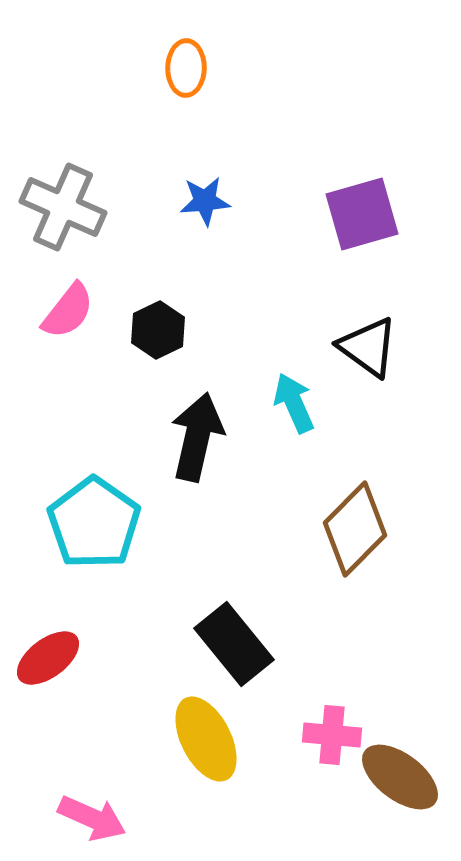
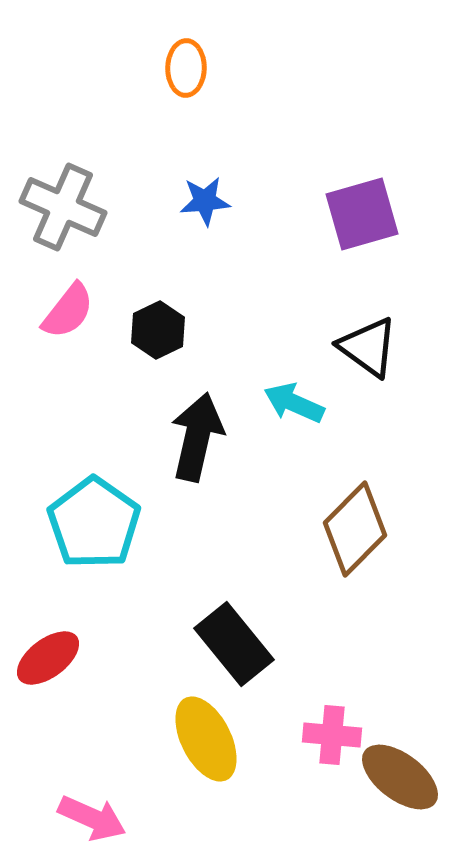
cyan arrow: rotated 42 degrees counterclockwise
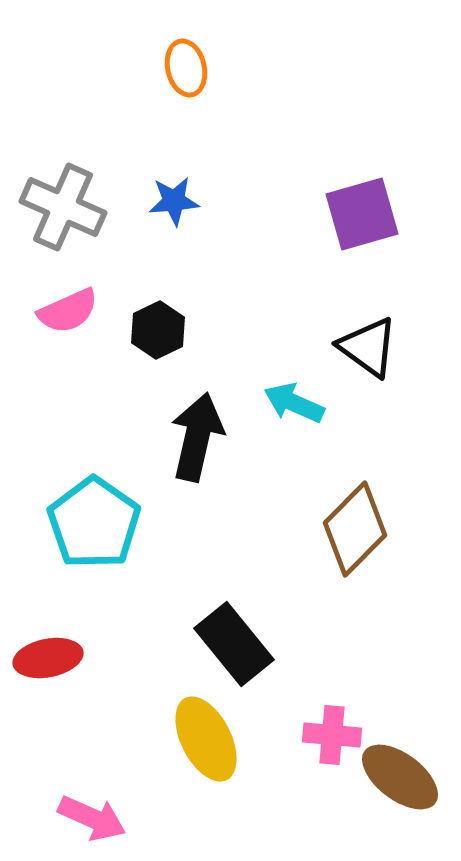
orange ellipse: rotated 14 degrees counterclockwise
blue star: moved 31 px left
pink semicircle: rotated 28 degrees clockwise
red ellipse: rotated 26 degrees clockwise
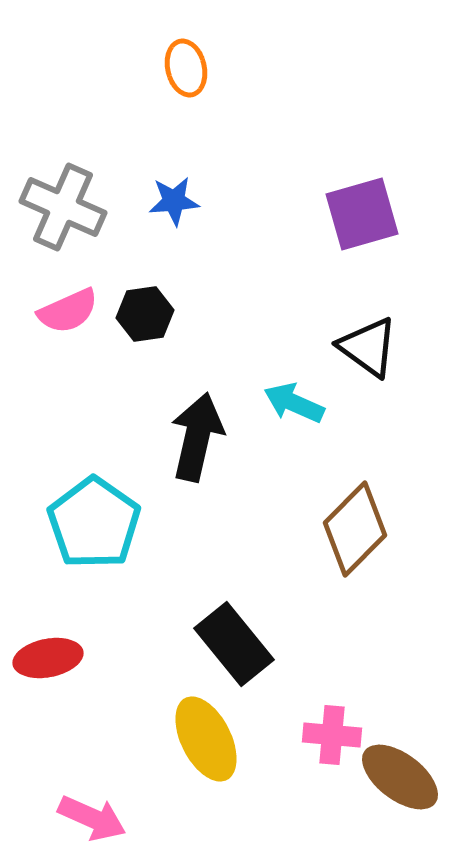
black hexagon: moved 13 px left, 16 px up; rotated 18 degrees clockwise
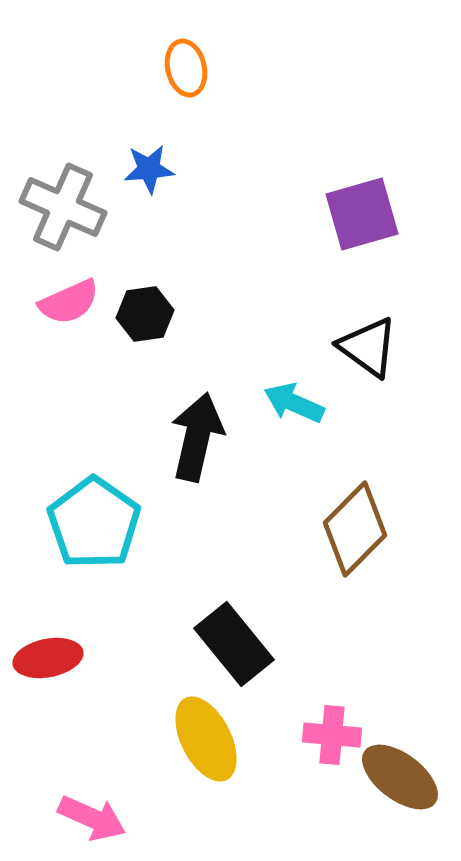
blue star: moved 25 px left, 32 px up
pink semicircle: moved 1 px right, 9 px up
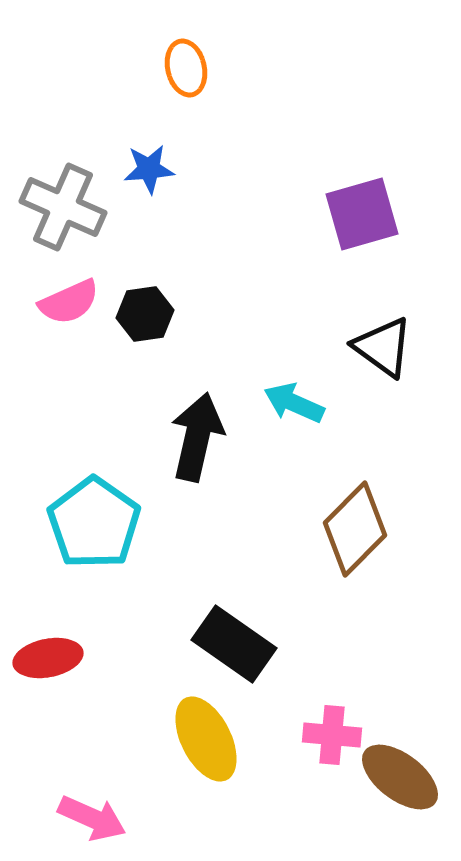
black triangle: moved 15 px right
black rectangle: rotated 16 degrees counterclockwise
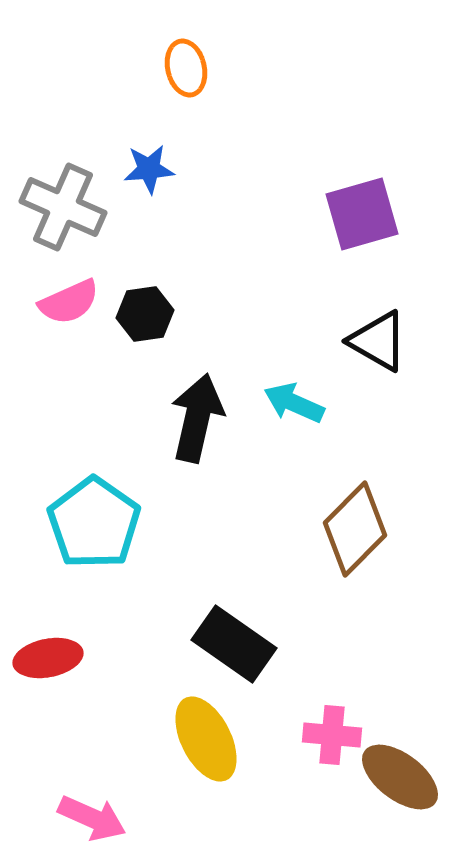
black triangle: moved 5 px left, 6 px up; rotated 6 degrees counterclockwise
black arrow: moved 19 px up
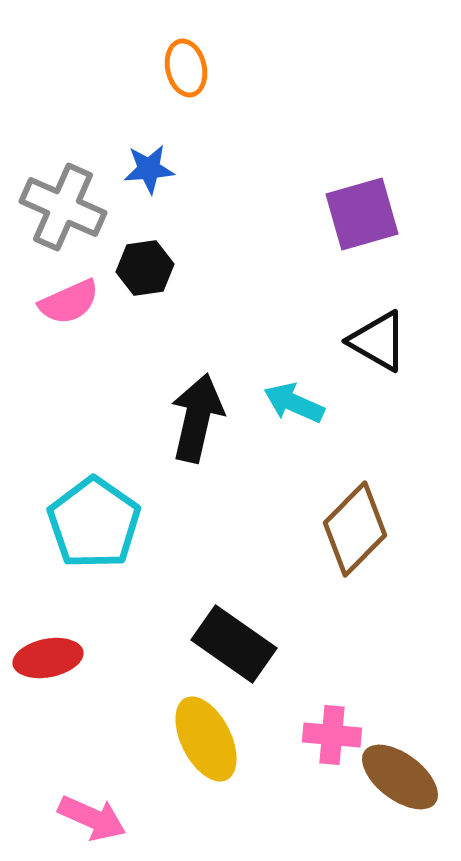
black hexagon: moved 46 px up
